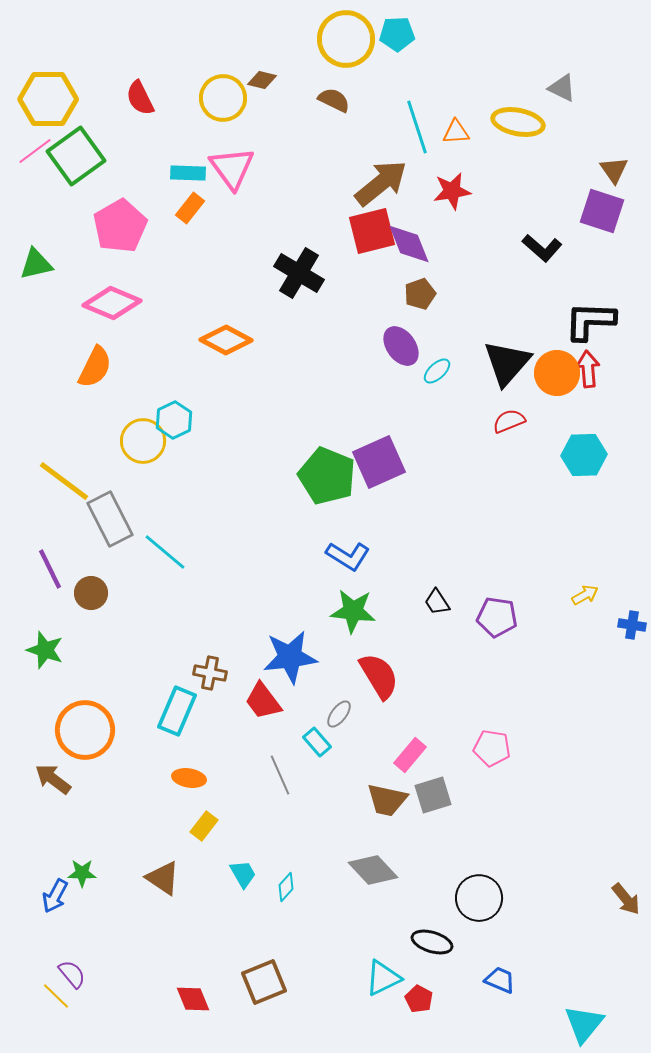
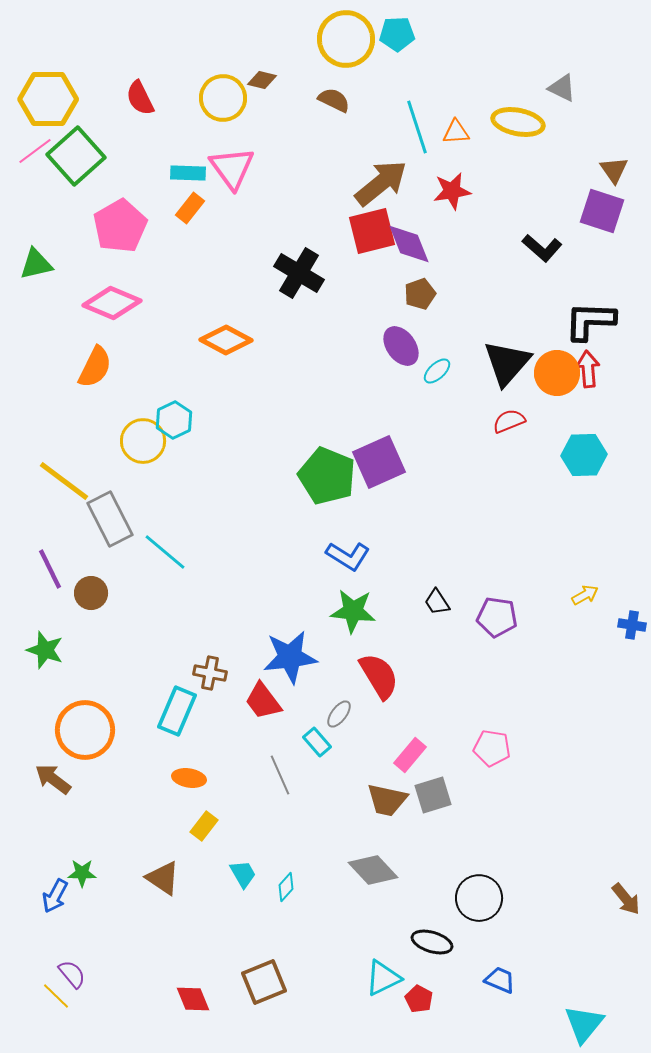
green square at (76, 156): rotated 6 degrees counterclockwise
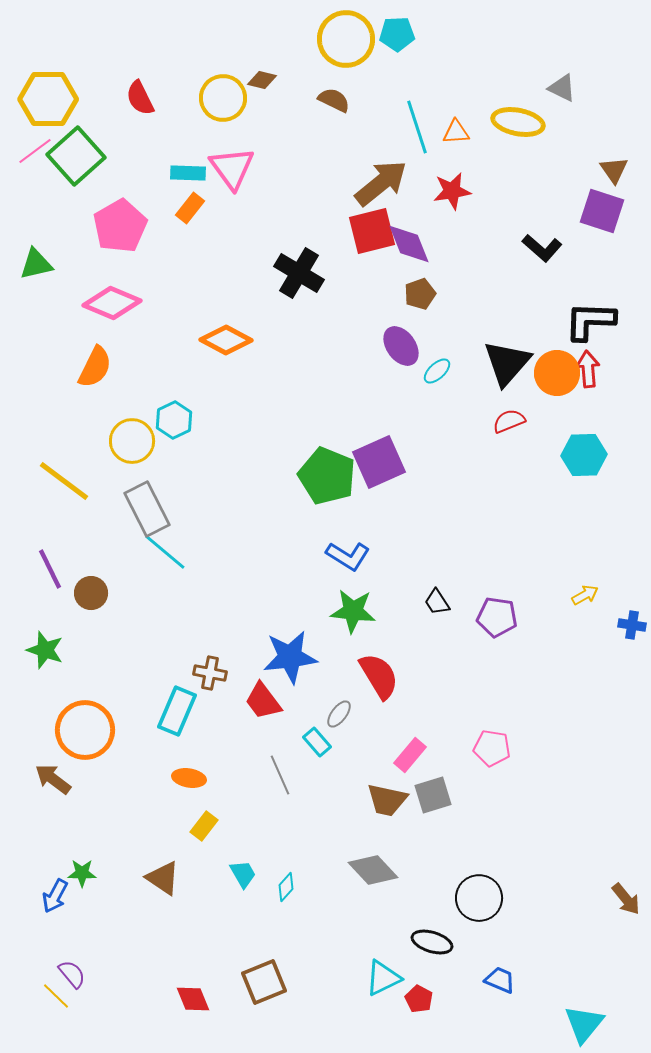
yellow circle at (143, 441): moved 11 px left
gray rectangle at (110, 519): moved 37 px right, 10 px up
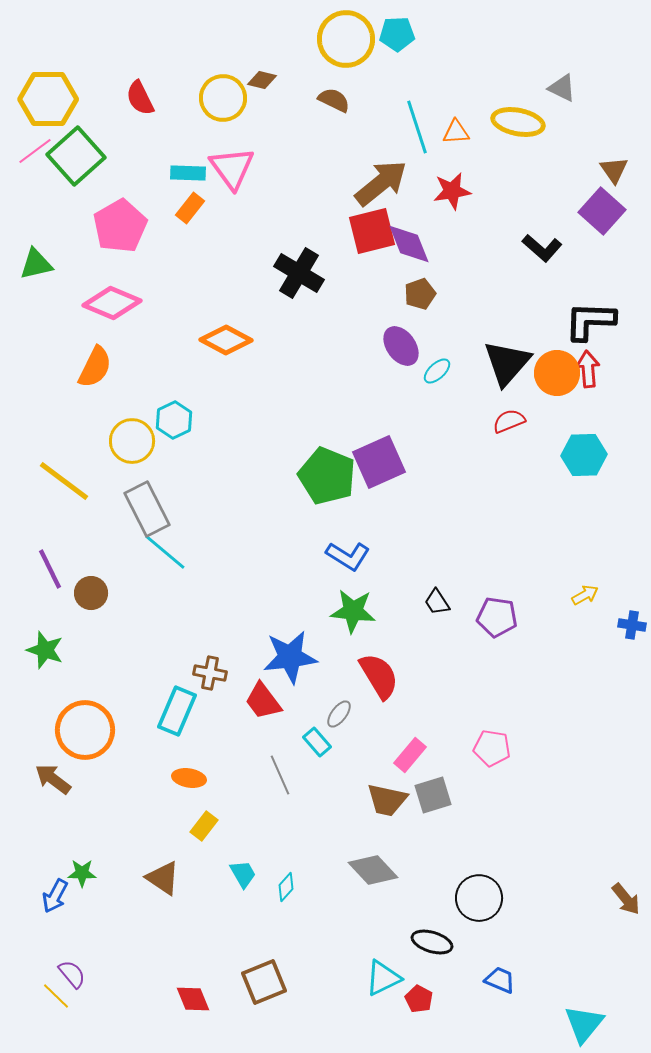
purple square at (602, 211): rotated 24 degrees clockwise
